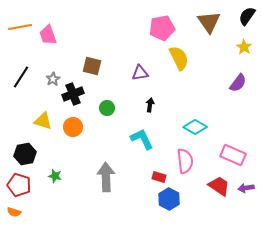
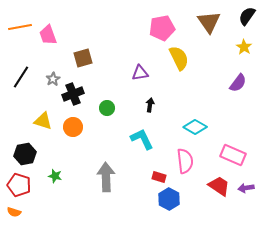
brown square: moved 9 px left, 8 px up; rotated 30 degrees counterclockwise
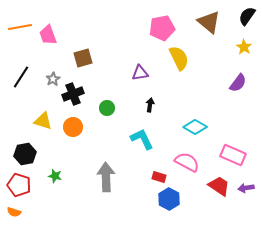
brown triangle: rotated 15 degrees counterclockwise
pink semicircle: moved 2 px right, 1 px down; rotated 55 degrees counterclockwise
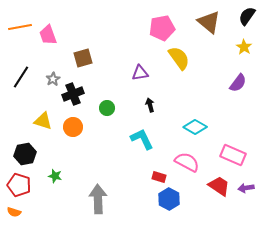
yellow semicircle: rotated 10 degrees counterclockwise
black arrow: rotated 24 degrees counterclockwise
gray arrow: moved 8 px left, 22 px down
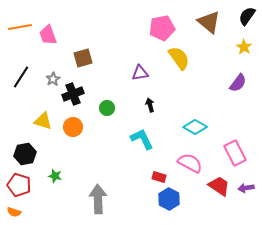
pink rectangle: moved 2 px right, 2 px up; rotated 40 degrees clockwise
pink semicircle: moved 3 px right, 1 px down
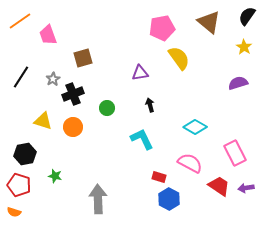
orange line: moved 6 px up; rotated 25 degrees counterclockwise
purple semicircle: rotated 144 degrees counterclockwise
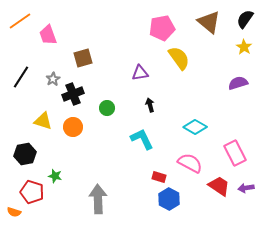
black semicircle: moved 2 px left, 3 px down
red pentagon: moved 13 px right, 7 px down
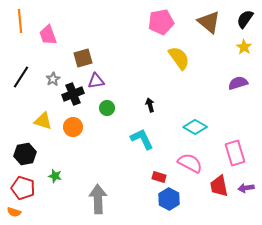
orange line: rotated 60 degrees counterclockwise
pink pentagon: moved 1 px left, 6 px up
purple triangle: moved 44 px left, 8 px down
pink rectangle: rotated 10 degrees clockwise
red trapezoid: rotated 135 degrees counterclockwise
red pentagon: moved 9 px left, 4 px up
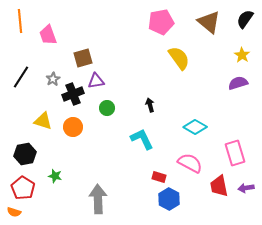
yellow star: moved 2 px left, 8 px down
red pentagon: rotated 15 degrees clockwise
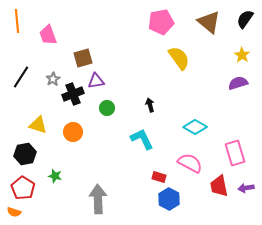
orange line: moved 3 px left
yellow triangle: moved 5 px left, 4 px down
orange circle: moved 5 px down
